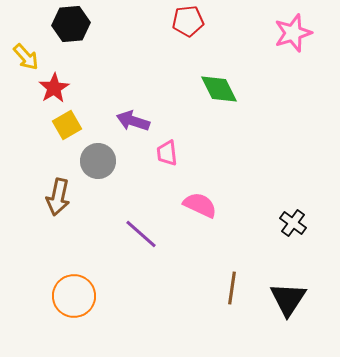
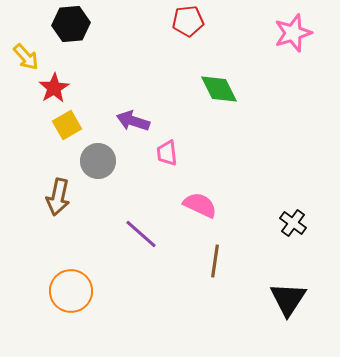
brown line: moved 17 px left, 27 px up
orange circle: moved 3 px left, 5 px up
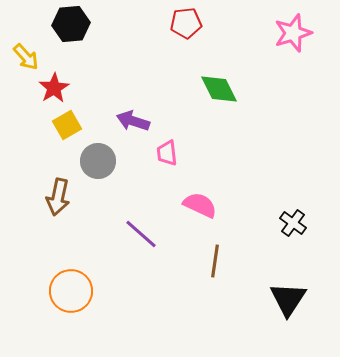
red pentagon: moved 2 px left, 2 px down
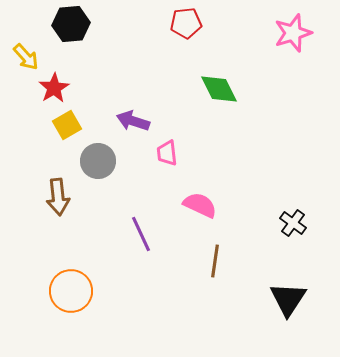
brown arrow: rotated 18 degrees counterclockwise
purple line: rotated 24 degrees clockwise
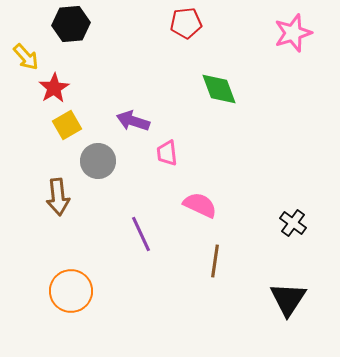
green diamond: rotated 6 degrees clockwise
